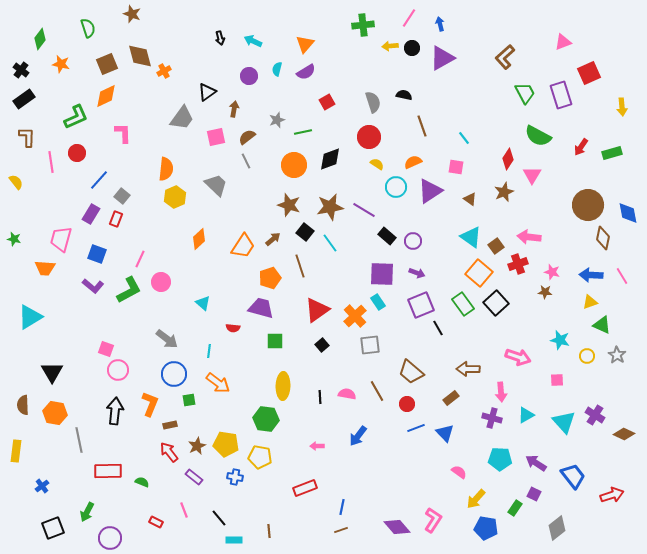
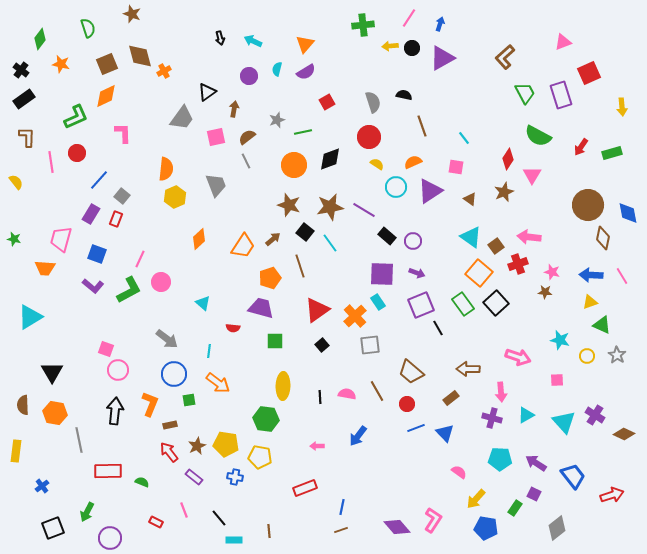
blue arrow at (440, 24): rotated 32 degrees clockwise
gray trapezoid at (216, 185): rotated 25 degrees clockwise
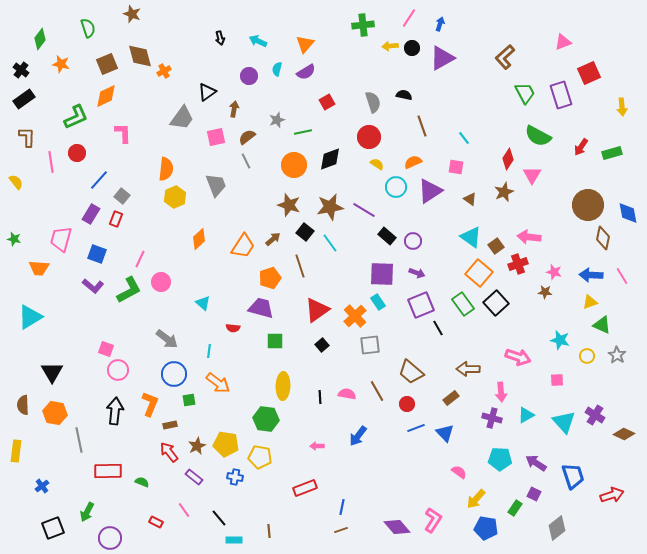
cyan arrow at (253, 41): moved 5 px right
orange trapezoid at (45, 268): moved 6 px left
pink star at (552, 272): moved 2 px right
blue trapezoid at (573, 476): rotated 20 degrees clockwise
pink line at (184, 510): rotated 14 degrees counterclockwise
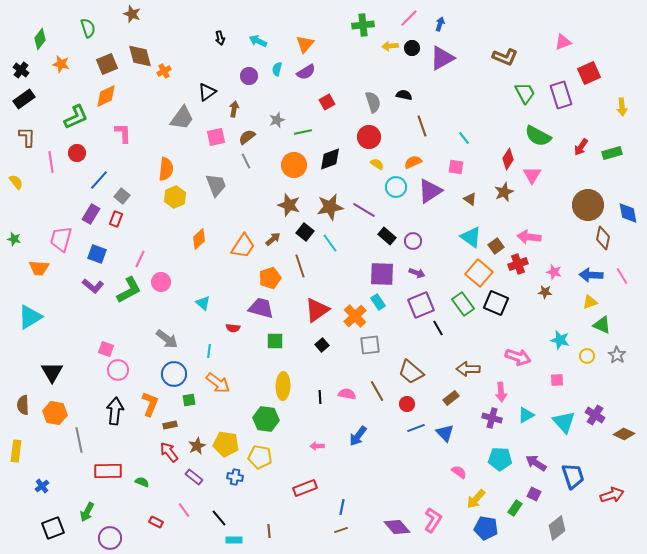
pink line at (409, 18): rotated 12 degrees clockwise
brown L-shape at (505, 57): rotated 115 degrees counterclockwise
black square at (496, 303): rotated 25 degrees counterclockwise
